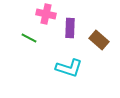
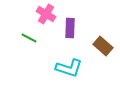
pink cross: rotated 18 degrees clockwise
brown rectangle: moved 4 px right, 6 px down
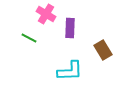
brown rectangle: moved 4 px down; rotated 18 degrees clockwise
cyan L-shape: moved 1 px right, 3 px down; rotated 20 degrees counterclockwise
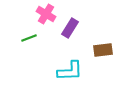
purple rectangle: rotated 30 degrees clockwise
green line: rotated 49 degrees counterclockwise
brown rectangle: rotated 66 degrees counterclockwise
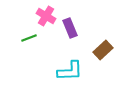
pink cross: moved 2 px down
purple rectangle: rotated 54 degrees counterclockwise
brown rectangle: rotated 36 degrees counterclockwise
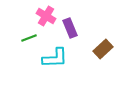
brown rectangle: moved 1 px up
cyan L-shape: moved 15 px left, 13 px up
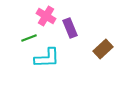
cyan L-shape: moved 8 px left
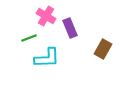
brown rectangle: rotated 18 degrees counterclockwise
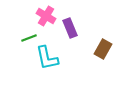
cyan L-shape: rotated 80 degrees clockwise
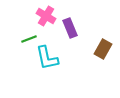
green line: moved 1 px down
